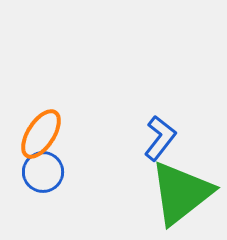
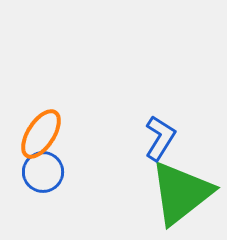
blue L-shape: rotated 6 degrees counterclockwise
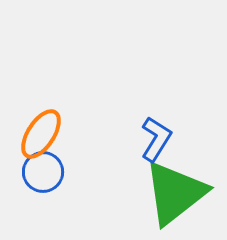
blue L-shape: moved 4 px left, 1 px down
green triangle: moved 6 px left
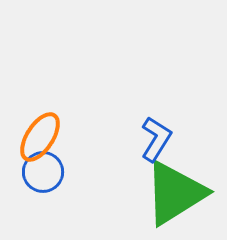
orange ellipse: moved 1 px left, 3 px down
green triangle: rotated 6 degrees clockwise
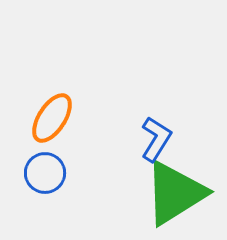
orange ellipse: moved 12 px right, 19 px up
blue circle: moved 2 px right, 1 px down
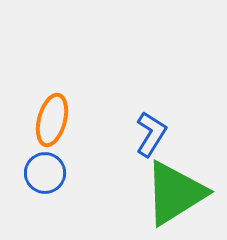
orange ellipse: moved 2 px down; rotated 18 degrees counterclockwise
blue L-shape: moved 5 px left, 5 px up
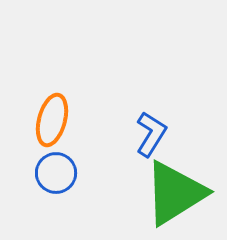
blue circle: moved 11 px right
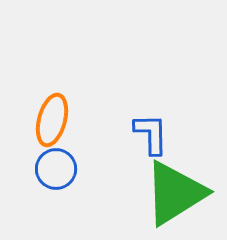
blue L-shape: rotated 33 degrees counterclockwise
blue circle: moved 4 px up
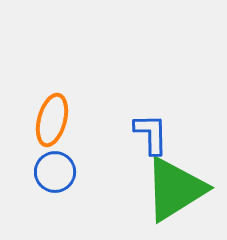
blue circle: moved 1 px left, 3 px down
green triangle: moved 4 px up
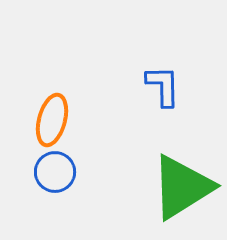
blue L-shape: moved 12 px right, 48 px up
green triangle: moved 7 px right, 2 px up
